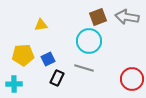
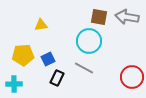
brown square: moved 1 px right; rotated 30 degrees clockwise
gray line: rotated 12 degrees clockwise
red circle: moved 2 px up
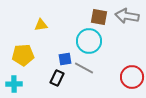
gray arrow: moved 1 px up
blue square: moved 17 px right; rotated 16 degrees clockwise
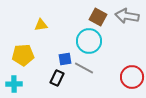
brown square: moved 1 px left; rotated 18 degrees clockwise
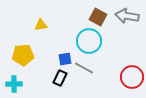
black rectangle: moved 3 px right
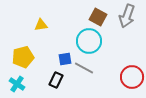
gray arrow: rotated 80 degrees counterclockwise
yellow pentagon: moved 2 px down; rotated 10 degrees counterclockwise
black rectangle: moved 4 px left, 2 px down
cyan cross: moved 3 px right; rotated 35 degrees clockwise
